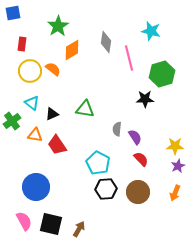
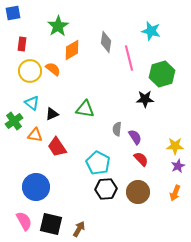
green cross: moved 2 px right
red trapezoid: moved 2 px down
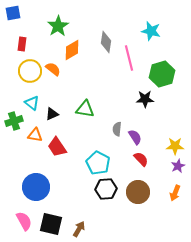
green cross: rotated 18 degrees clockwise
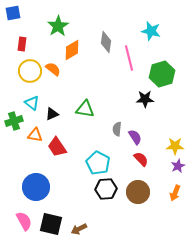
brown arrow: rotated 147 degrees counterclockwise
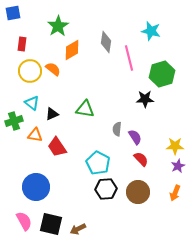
brown arrow: moved 1 px left
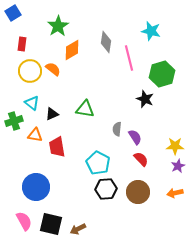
blue square: rotated 21 degrees counterclockwise
black star: rotated 24 degrees clockwise
red trapezoid: rotated 25 degrees clockwise
orange arrow: rotated 56 degrees clockwise
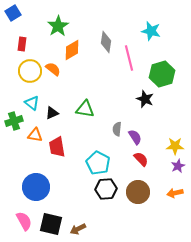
black triangle: moved 1 px up
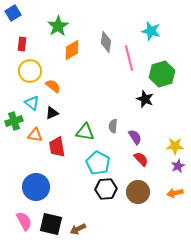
orange semicircle: moved 17 px down
green triangle: moved 23 px down
gray semicircle: moved 4 px left, 3 px up
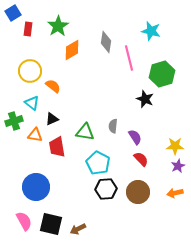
red rectangle: moved 6 px right, 15 px up
black triangle: moved 6 px down
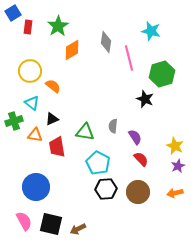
red rectangle: moved 2 px up
yellow star: rotated 24 degrees clockwise
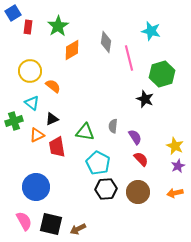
orange triangle: moved 2 px right; rotated 35 degrees counterclockwise
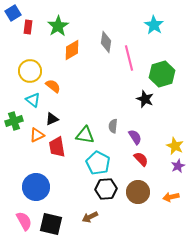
cyan star: moved 3 px right, 6 px up; rotated 18 degrees clockwise
cyan triangle: moved 1 px right, 3 px up
green triangle: moved 3 px down
orange arrow: moved 4 px left, 4 px down
brown arrow: moved 12 px right, 12 px up
